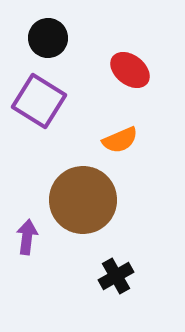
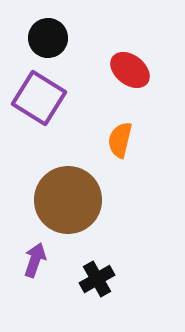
purple square: moved 3 px up
orange semicircle: rotated 126 degrees clockwise
brown circle: moved 15 px left
purple arrow: moved 8 px right, 23 px down; rotated 12 degrees clockwise
black cross: moved 19 px left, 3 px down
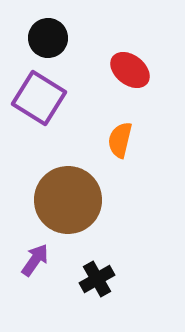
purple arrow: rotated 16 degrees clockwise
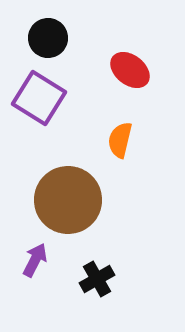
purple arrow: rotated 8 degrees counterclockwise
